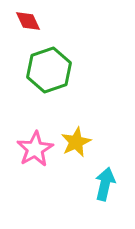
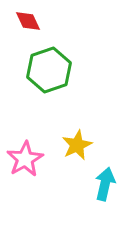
yellow star: moved 1 px right, 3 px down
pink star: moved 10 px left, 10 px down
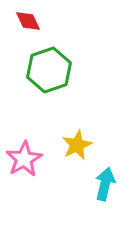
pink star: moved 1 px left
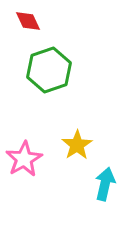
yellow star: rotated 8 degrees counterclockwise
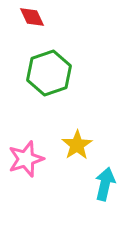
red diamond: moved 4 px right, 4 px up
green hexagon: moved 3 px down
pink star: moved 2 px right; rotated 12 degrees clockwise
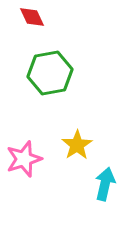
green hexagon: moved 1 px right; rotated 9 degrees clockwise
pink star: moved 2 px left
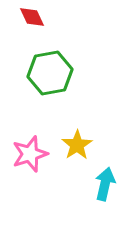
pink star: moved 6 px right, 5 px up
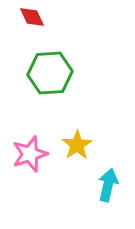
green hexagon: rotated 6 degrees clockwise
cyan arrow: moved 3 px right, 1 px down
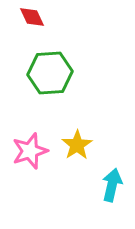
pink star: moved 3 px up
cyan arrow: moved 4 px right
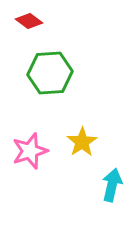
red diamond: moved 3 px left, 4 px down; rotated 28 degrees counterclockwise
yellow star: moved 5 px right, 3 px up
